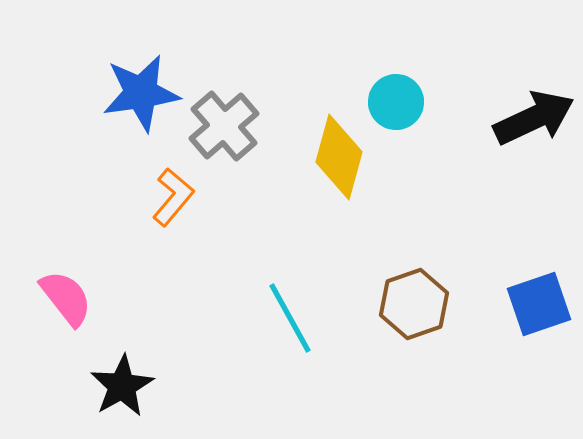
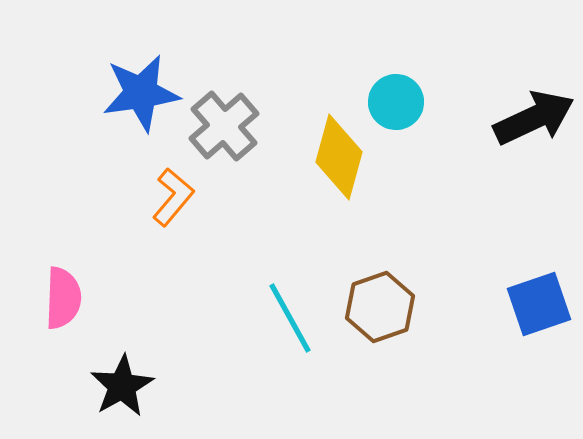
pink semicircle: moved 3 px left; rotated 40 degrees clockwise
brown hexagon: moved 34 px left, 3 px down
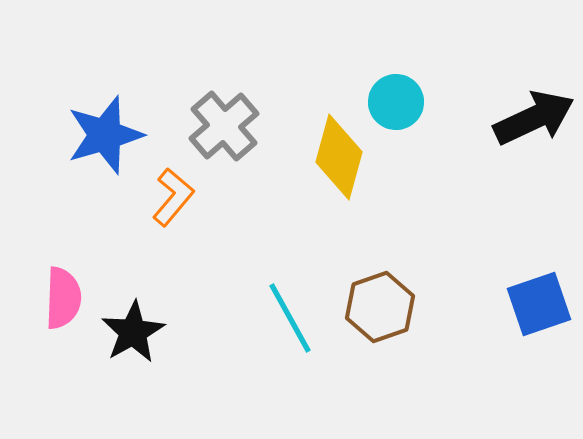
blue star: moved 36 px left, 42 px down; rotated 8 degrees counterclockwise
black star: moved 11 px right, 54 px up
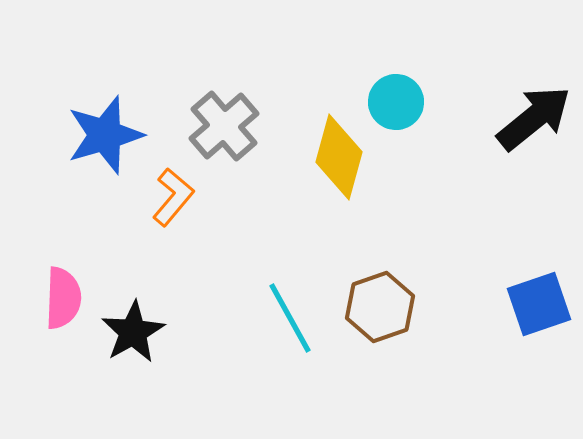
black arrow: rotated 14 degrees counterclockwise
